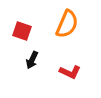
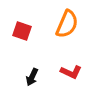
black arrow: moved 17 px down
red L-shape: moved 1 px right
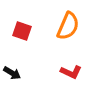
orange semicircle: moved 1 px right, 2 px down
black arrow: moved 20 px left, 4 px up; rotated 84 degrees counterclockwise
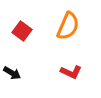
red square: rotated 18 degrees clockwise
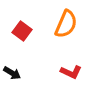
orange semicircle: moved 2 px left, 2 px up
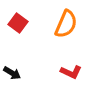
red square: moved 4 px left, 8 px up
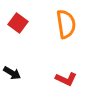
orange semicircle: rotated 32 degrees counterclockwise
red L-shape: moved 5 px left, 7 px down
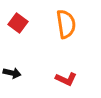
black arrow: rotated 18 degrees counterclockwise
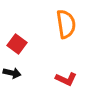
red square: moved 1 px left, 21 px down
